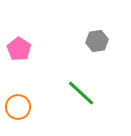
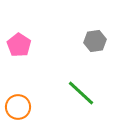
gray hexagon: moved 2 px left
pink pentagon: moved 4 px up
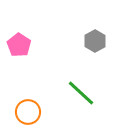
gray hexagon: rotated 20 degrees counterclockwise
orange circle: moved 10 px right, 5 px down
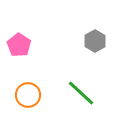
orange circle: moved 17 px up
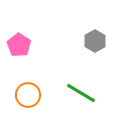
green line: rotated 12 degrees counterclockwise
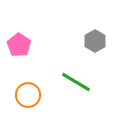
green line: moved 5 px left, 11 px up
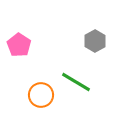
orange circle: moved 13 px right
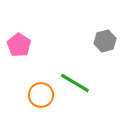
gray hexagon: moved 10 px right; rotated 15 degrees clockwise
green line: moved 1 px left, 1 px down
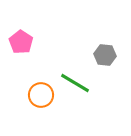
gray hexagon: moved 14 px down; rotated 20 degrees clockwise
pink pentagon: moved 2 px right, 3 px up
